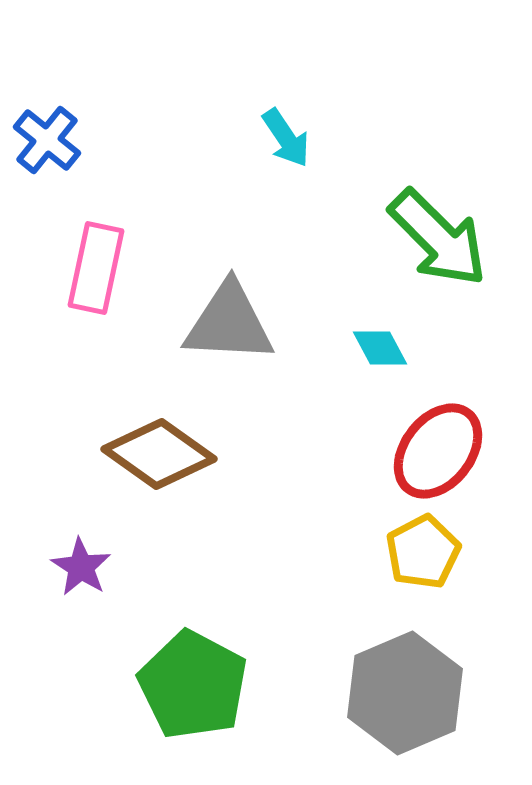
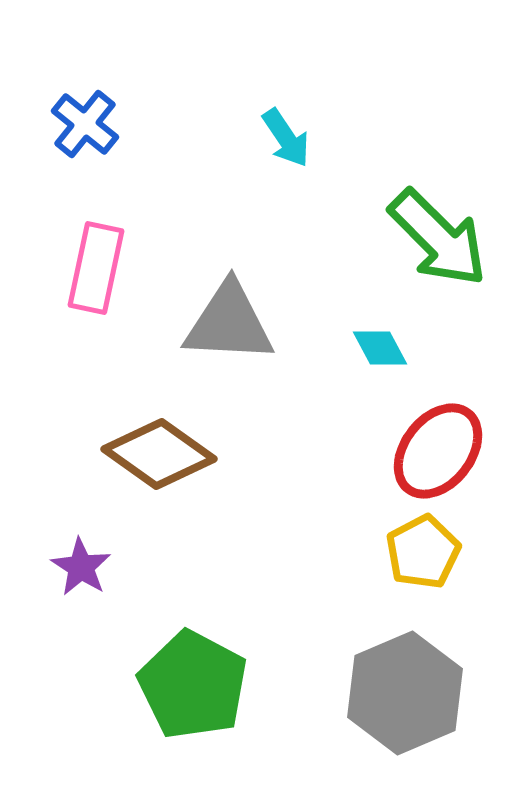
blue cross: moved 38 px right, 16 px up
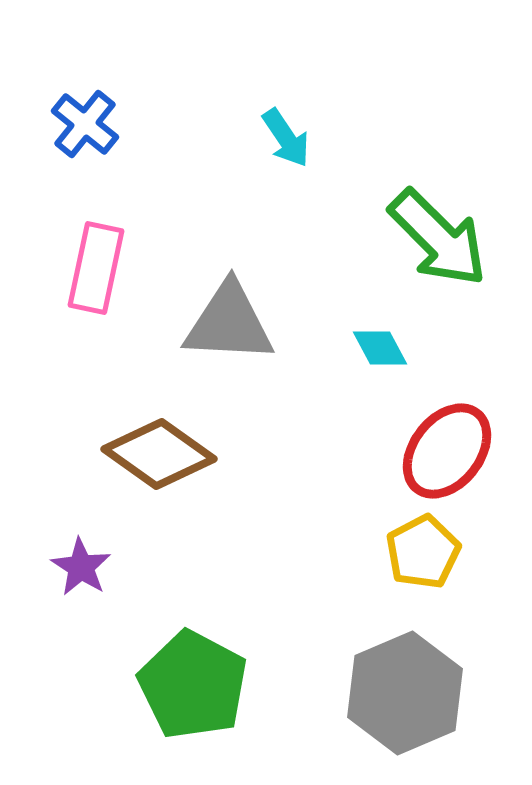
red ellipse: moved 9 px right
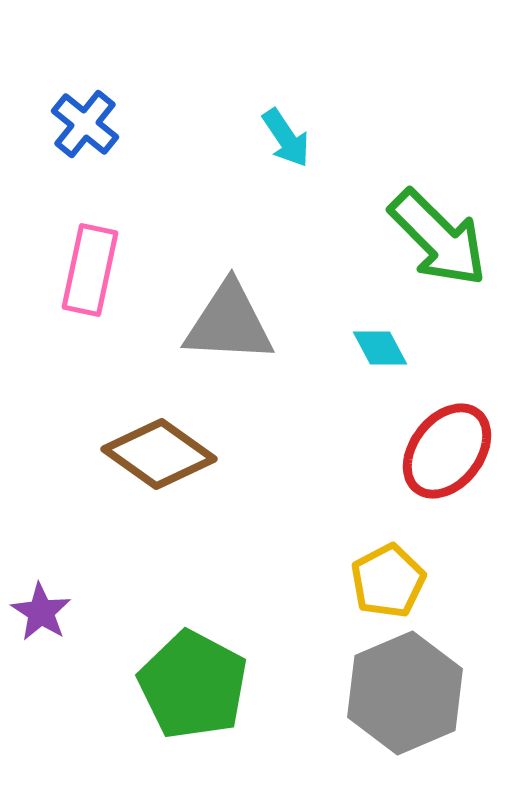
pink rectangle: moved 6 px left, 2 px down
yellow pentagon: moved 35 px left, 29 px down
purple star: moved 40 px left, 45 px down
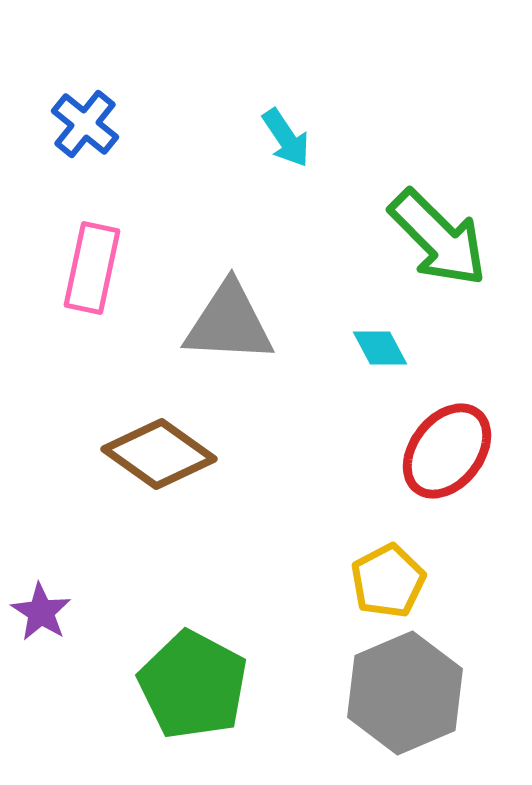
pink rectangle: moved 2 px right, 2 px up
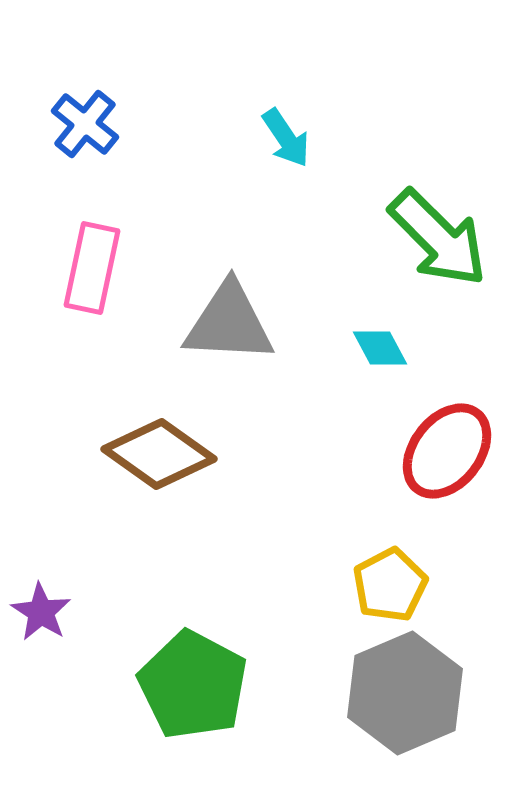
yellow pentagon: moved 2 px right, 4 px down
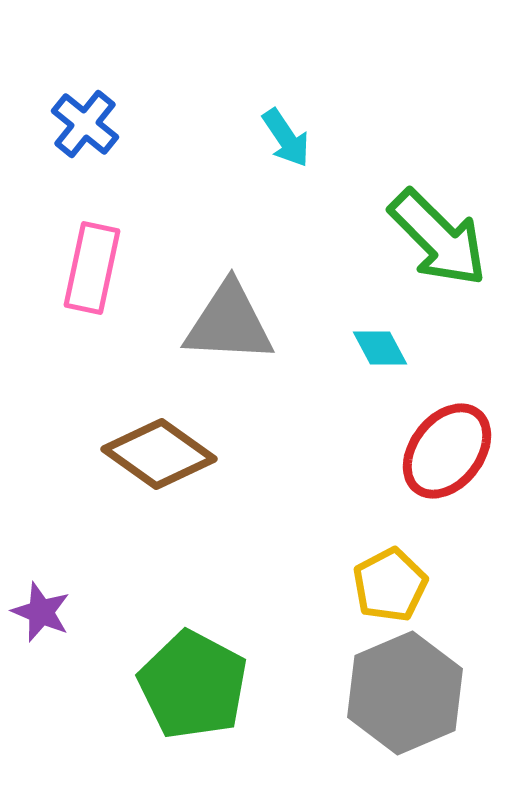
purple star: rotated 10 degrees counterclockwise
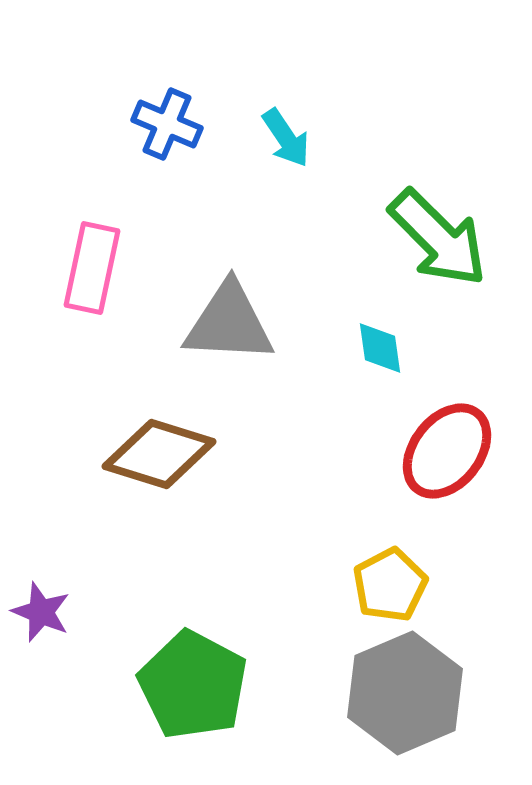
blue cross: moved 82 px right; rotated 16 degrees counterclockwise
cyan diamond: rotated 20 degrees clockwise
brown diamond: rotated 18 degrees counterclockwise
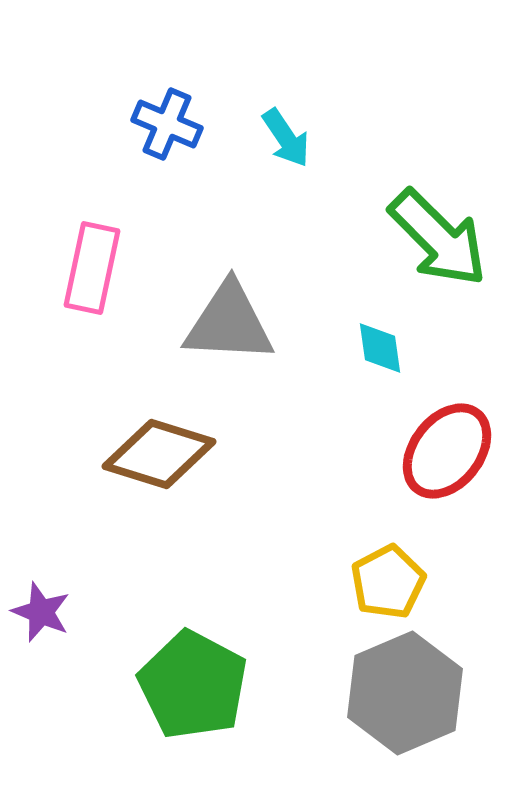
yellow pentagon: moved 2 px left, 3 px up
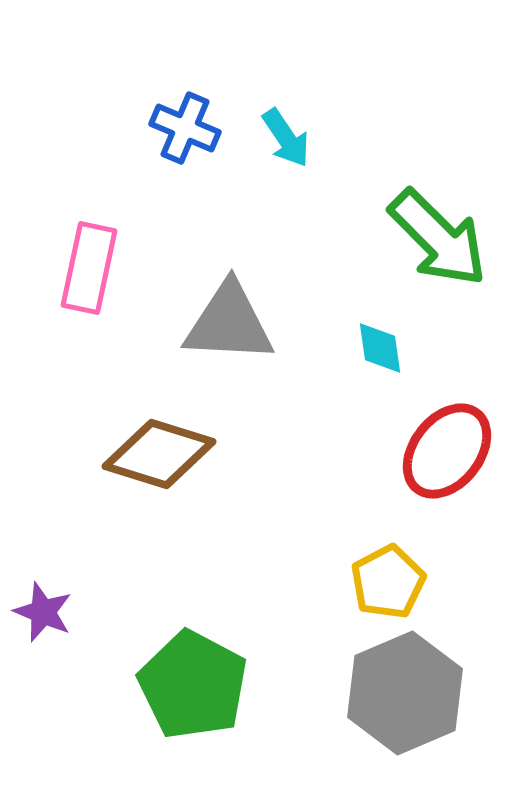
blue cross: moved 18 px right, 4 px down
pink rectangle: moved 3 px left
purple star: moved 2 px right
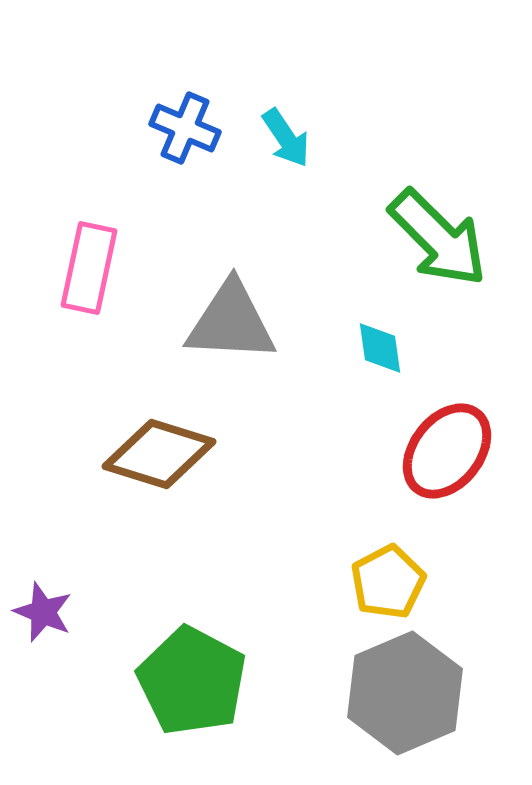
gray triangle: moved 2 px right, 1 px up
green pentagon: moved 1 px left, 4 px up
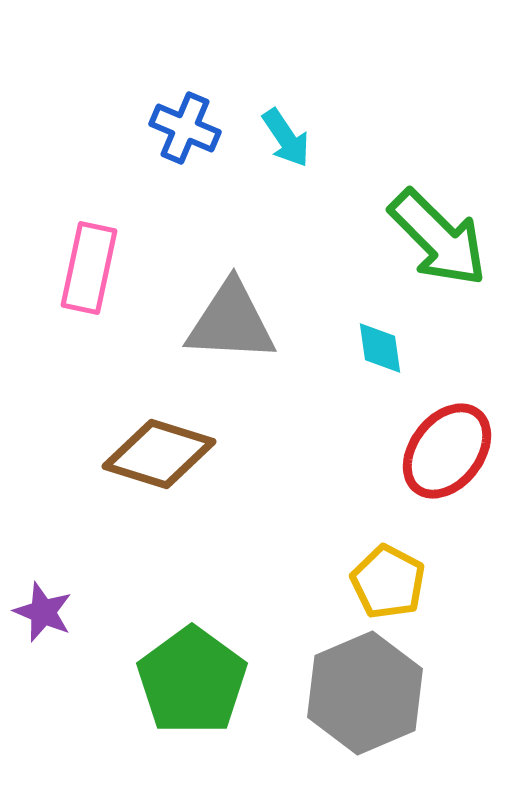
yellow pentagon: rotated 16 degrees counterclockwise
green pentagon: rotated 8 degrees clockwise
gray hexagon: moved 40 px left
